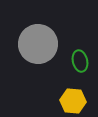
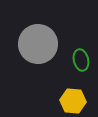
green ellipse: moved 1 px right, 1 px up
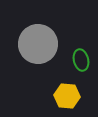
yellow hexagon: moved 6 px left, 5 px up
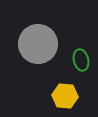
yellow hexagon: moved 2 px left
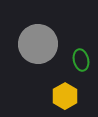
yellow hexagon: rotated 25 degrees clockwise
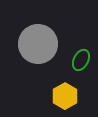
green ellipse: rotated 40 degrees clockwise
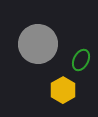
yellow hexagon: moved 2 px left, 6 px up
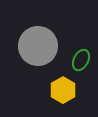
gray circle: moved 2 px down
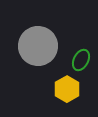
yellow hexagon: moved 4 px right, 1 px up
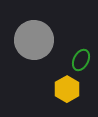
gray circle: moved 4 px left, 6 px up
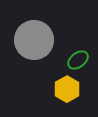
green ellipse: moved 3 px left; rotated 25 degrees clockwise
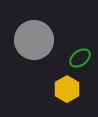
green ellipse: moved 2 px right, 2 px up
